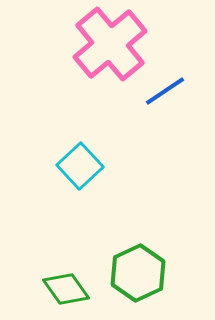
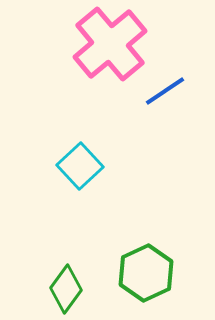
green hexagon: moved 8 px right
green diamond: rotated 72 degrees clockwise
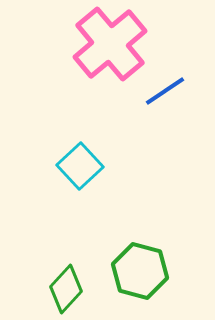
green hexagon: moved 6 px left, 2 px up; rotated 20 degrees counterclockwise
green diamond: rotated 6 degrees clockwise
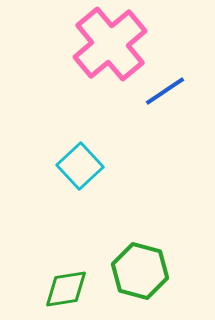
green diamond: rotated 39 degrees clockwise
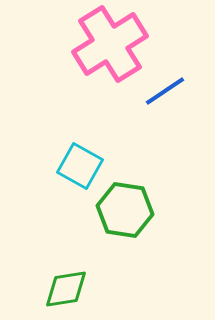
pink cross: rotated 8 degrees clockwise
cyan square: rotated 18 degrees counterclockwise
green hexagon: moved 15 px left, 61 px up; rotated 6 degrees counterclockwise
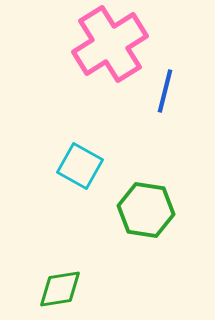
blue line: rotated 42 degrees counterclockwise
green hexagon: moved 21 px right
green diamond: moved 6 px left
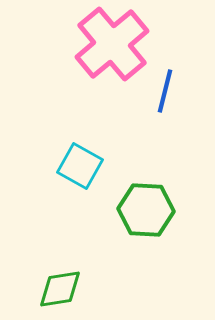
pink cross: moved 2 px right; rotated 8 degrees counterclockwise
green hexagon: rotated 6 degrees counterclockwise
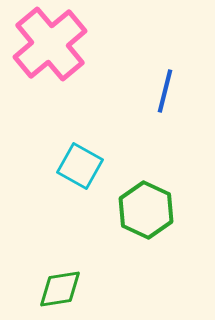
pink cross: moved 62 px left
green hexagon: rotated 22 degrees clockwise
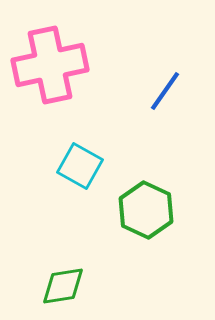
pink cross: moved 21 px down; rotated 28 degrees clockwise
blue line: rotated 21 degrees clockwise
green diamond: moved 3 px right, 3 px up
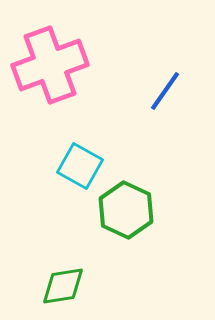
pink cross: rotated 8 degrees counterclockwise
green hexagon: moved 20 px left
